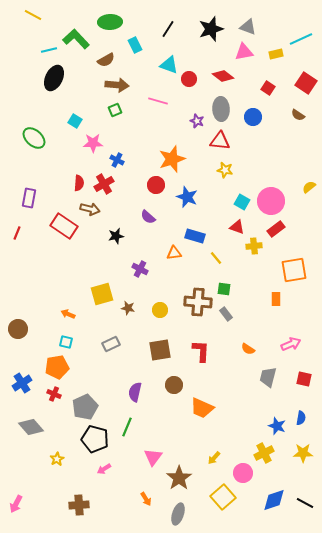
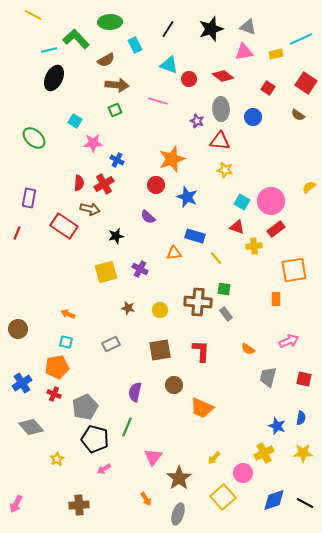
yellow square at (102, 294): moved 4 px right, 22 px up
pink arrow at (291, 344): moved 2 px left, 3 px up
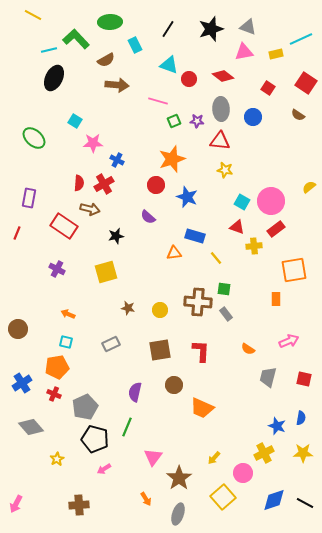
green square at (115, 110): moved 59 px right, 11 px down
purple star at (197, 121): rotated 16 degrees counterclockwise
purple cross at (140, 269): moved 83 px left
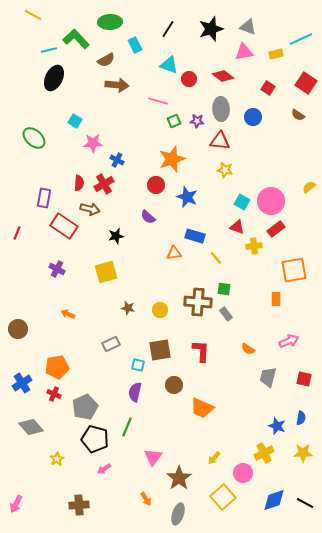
purple rectangle at (29, 198): moved 15 px right
cyan square at (66, 342): moved 72 px right, 23 px down
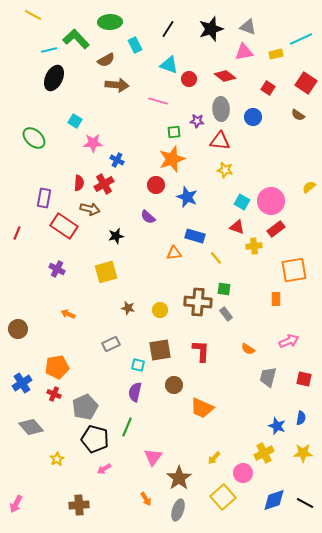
red diamond at (223, 76): moved 2 px right
green square at (174, 121): moved 11 px down; rotated 16 degrees clockwise
gray ellipse at (178, 514): moved 4 px up
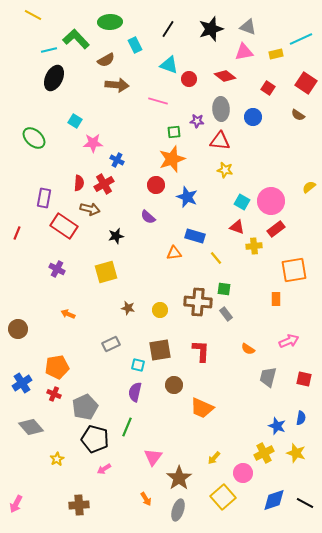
yellow star at (303, 453): moved 7 px left; rotated 18 degrees clockwise
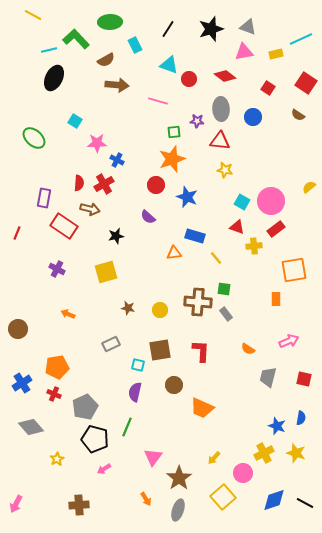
pink star at (93, 143): moved 4 px right
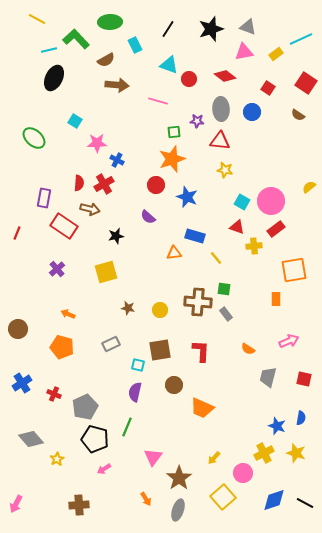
yellow line at (33, 15): moved 4 px right, 4 px down
yellow rectangle at (276, 54): rotated 24 degrees counterclockwise
blue circle at (253, 117): moved 1 px left, 5 px up
purple cross at (57, 269): rotated 21 degrees clockwise
orange pentagon at (57, 367): moved 5 px right, 20 px up; rotated 25 degrees clockwise
gray diamond at (31, 427): moved 12 px down
